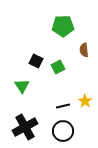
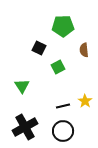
black square: moved 3 px right, 13 px up
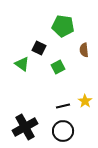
green pentagon: rotated 10 degrees clockwise
green triangle: moved 22 px up; rotated 21 degrees counterclockwise
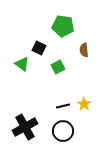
yellow star: moved 1 px left, 3 px down
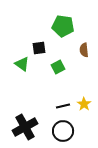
black square: rotated 32 degrees counterclockwise
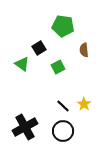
black square: rotated 24 degrees counterclockwise
black line: rotated 56 degrees clockwise
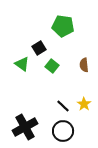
brown semicircle: moved 15 px down
green square: moved 6 px left, 1 px up; rotated 24 degrees counterclockwise
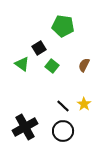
brown semicircle: rotated 32 degrees clockwise
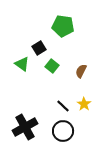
brown semicircle: moved 3 px left, 6 px down
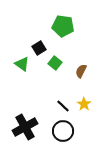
green square: moved 3 px right, 3 px up
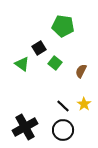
black circle: moved 1 px up
